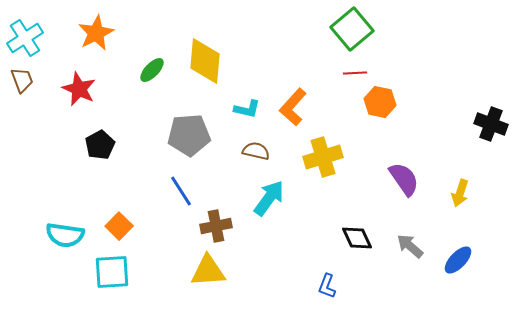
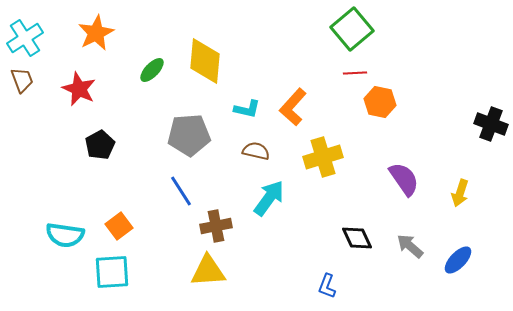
orange square: rotated 8 degrees clockwise
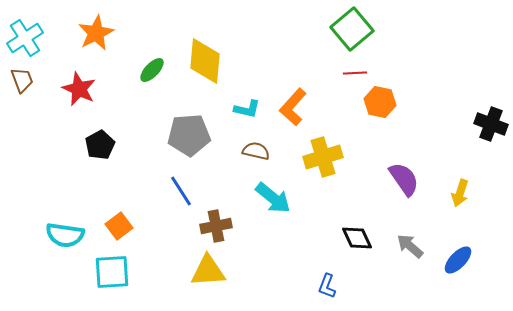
cyan arrow: moved 4 px right; rotated 93 degrees clockwise
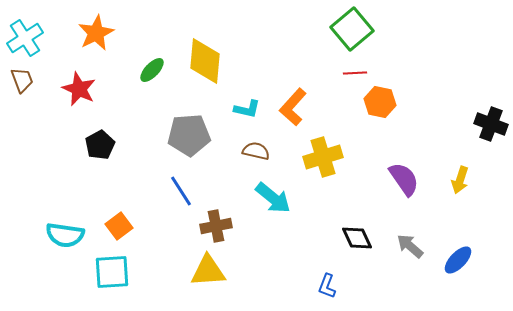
yellow arrow: moved 13 px up
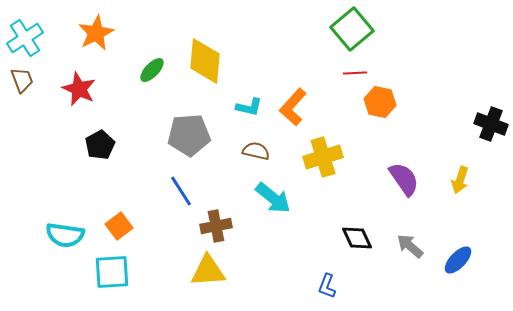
cyan L-shape: moved 2 px right, 2 px up
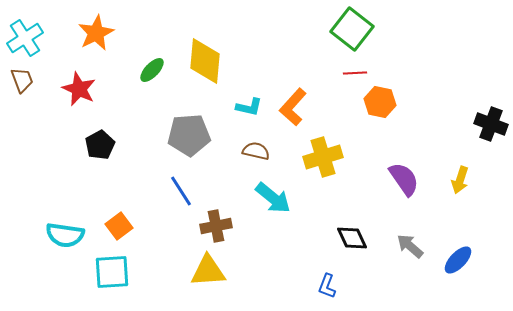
green square: rotated 12 degrees counterclockwise
black diamond: moved 5 px left
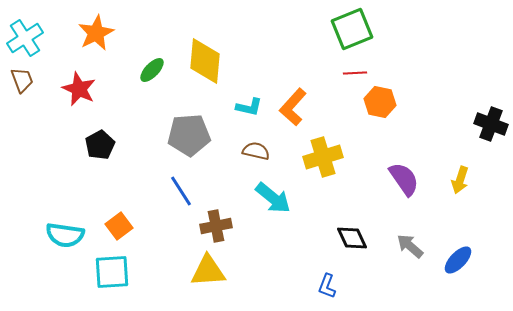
green square: rotated 30 degrees clockwise
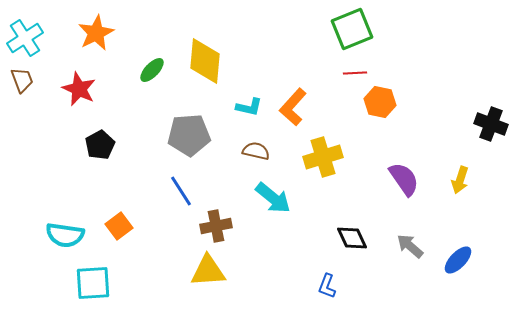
cyan square: moved 19 px left, 11 px down
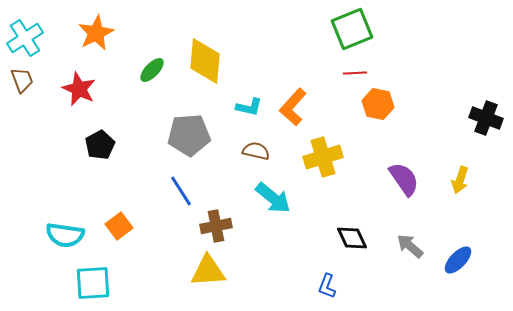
orange hexagon: moved 2 px left, 2 px down
black cross: moved 5 px left, 6 px up
